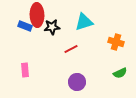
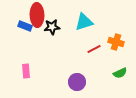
red line: moved 23 px right
pink rectangle: moved 1 px right, 1 px down
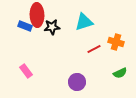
pink rectangle: rotated 32 degrees counterclockwise
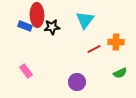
cyan triangle: moved 1 px right, 2 px up; rotated 36 degrees counterclockwise
orange cross: rotated 14 degrees counterclockwise
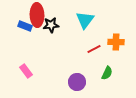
black star: moved 1 px left, 2 px up
green semicircle: moved 13 px left; rotated 40 degrees counterclockwise
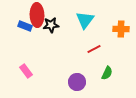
orange cross: moved 5 px right, 13 px up
